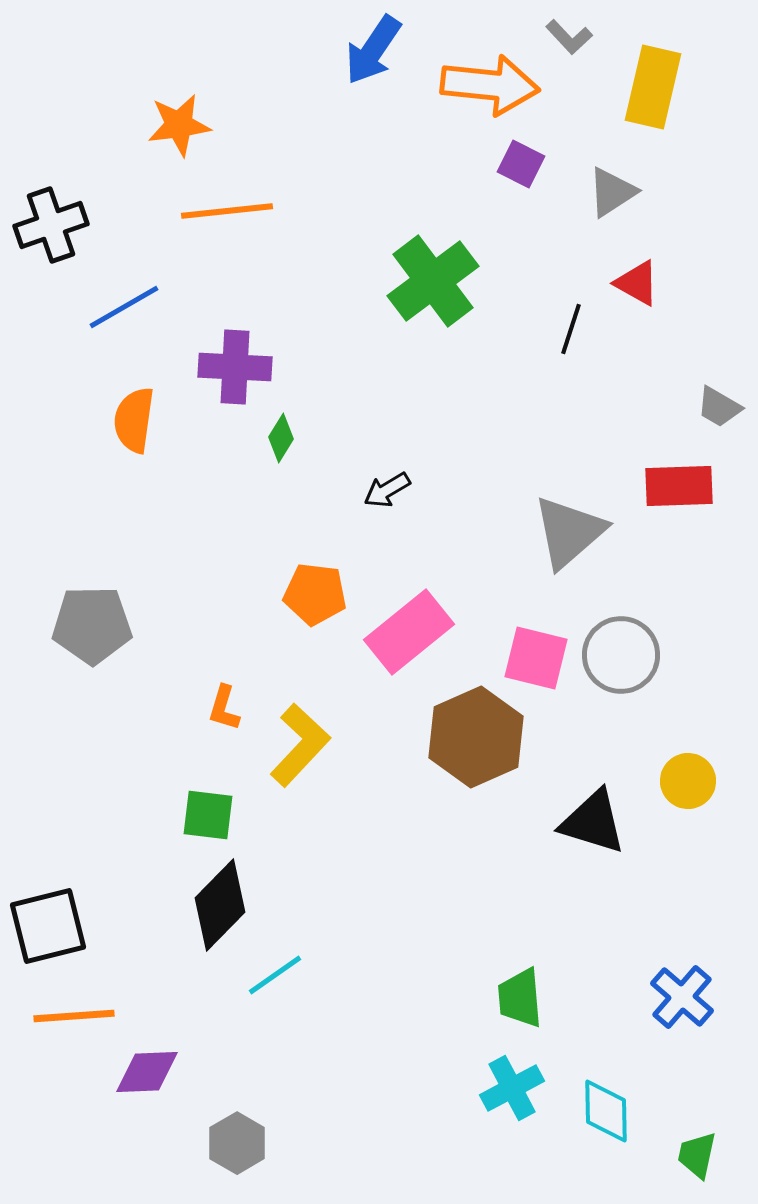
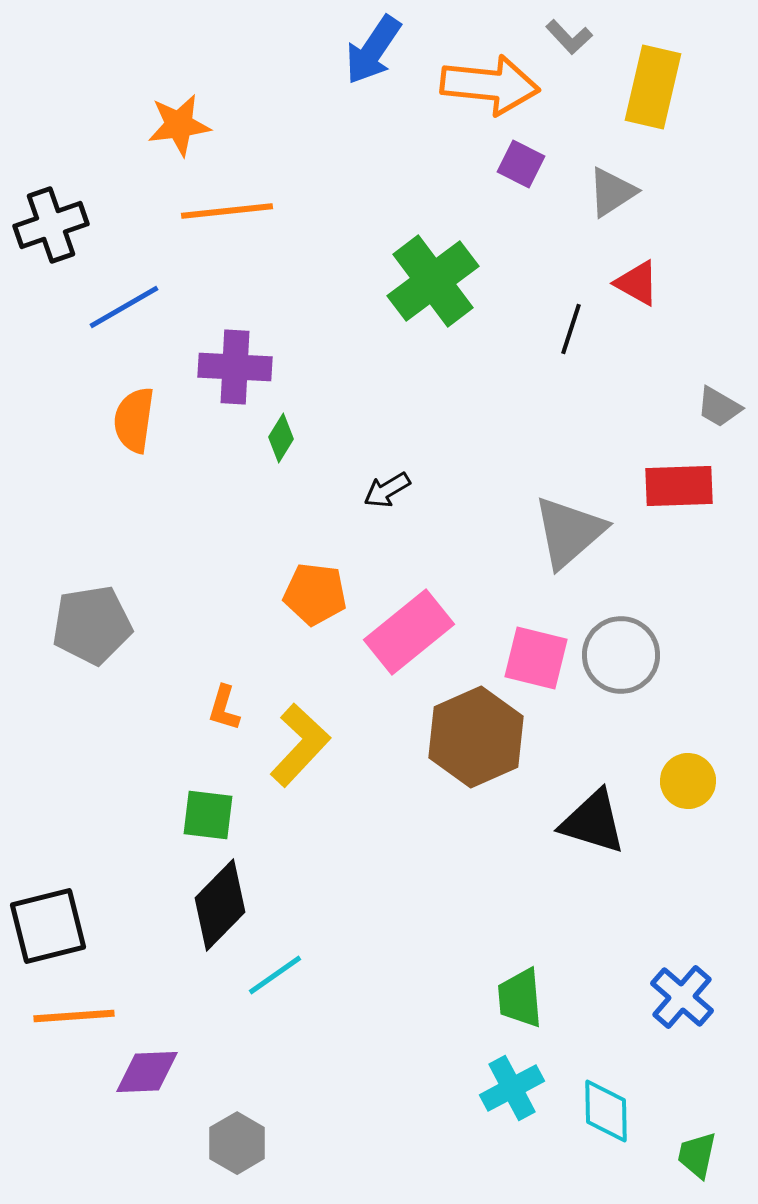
gray pentagon at (92, 625): rotated 8 degrees counterclockwise
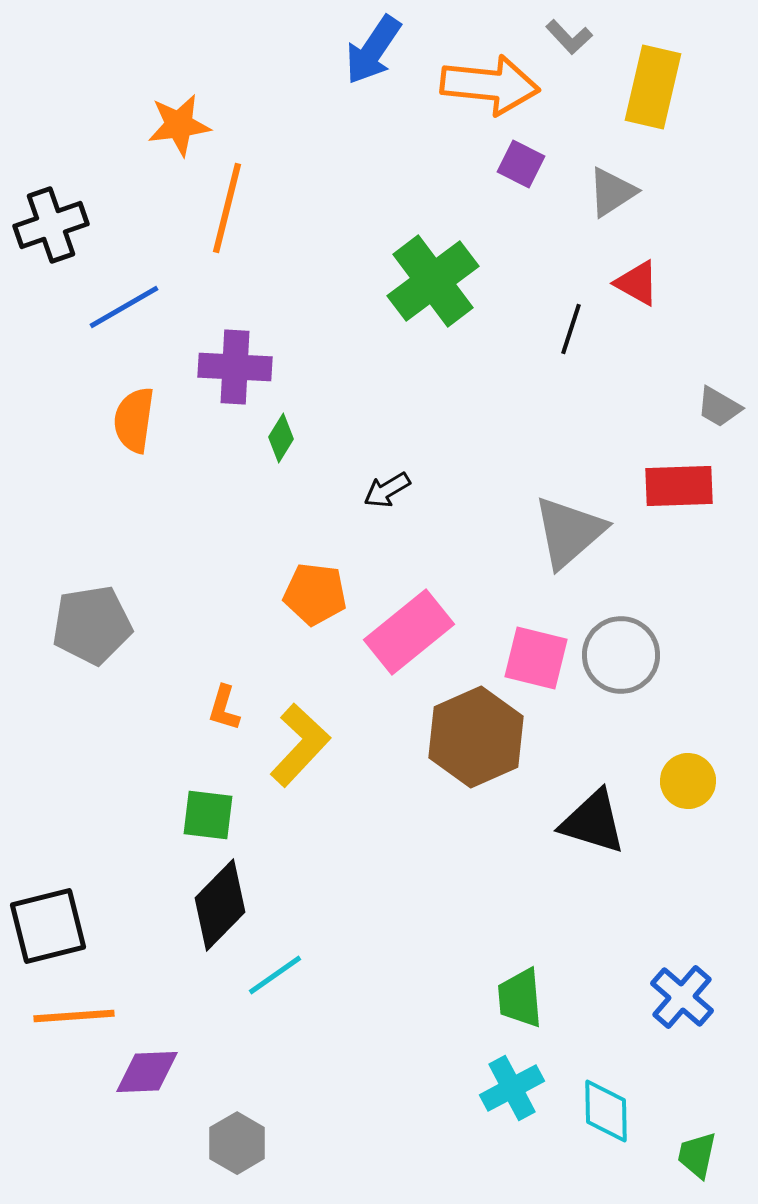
orange line at (227, 211): moved 3 px up; rotated 70 degrees counterclockwise
